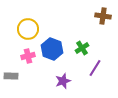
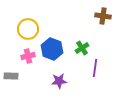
purple line: rotated 24 degrees counterclockwise
purple star: moved 4 px left; rotated 14 degrees clockwise
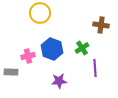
brown cross: moved 2 px left, 9 px down
yellow circle: moved 12 px right, 16 px up
purple line: rotated 12 degrees counterclockwise
gray rectangle: moved 4 px up
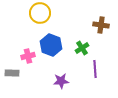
blue hexagon: moved 1 px left, 4 px up
purple line: moved 1 px down
gray rectangle: moved 1 px right, 1 px down
purple star: moved 2 px right
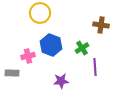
purple line: moved 2 px up
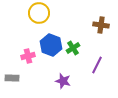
yellow circle: moved 1 px left
green cross: moved 9 px left
purple line: moved 2 px right, 2 px up; rotated 30 degrees clockwise
gray rectangle: moved 5 px down
purple star: moved 2 px right; rotated 21 degrees clockwise
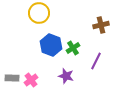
brown cross: rotated 21 degrees counterclockwise
pink cross: moved 3 px right, 24 px down; rotated 24 degrees counterclockwise
purple line: moved 1 px left, 4 px up
purple star: moved 3 px right, 5 px up
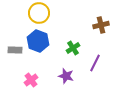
blue hexagon: moved 13 px left, 4 px up
purple line: moved 1 px left, 2 px down
gray rectangle: moved 3 px right, 28 px up
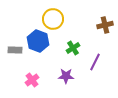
yellow circle: moved 14 px right, 6 px down
brown cross: moved 4 px right
purple line: moved 1 px up
purple star: rotated 14 degrees counterclockwise
pink cross: moved 1 px right
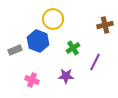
gray rectangle: rotated 24 degrees counterclockwise
pink cross: rotated 32 degrees counterclockwise
